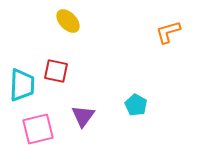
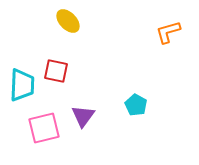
pink square: moved 6 px right, 1 px up
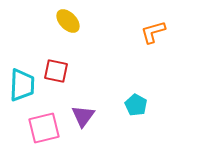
orange L-shape: moved 15 px left
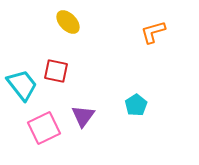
yellow ellipse: moved 1 px down
cyan trapezoid: rotated 40 degrees counterclockwise
cyan pentagon: rotated 10 degrees clockwise
pink square: rotated 12 degrees counterclockwise
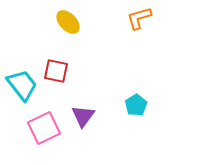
orange L-shape: moved 14 px left, 14 px up
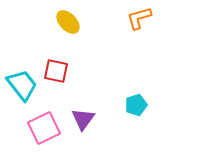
cyan pentagon: rotated 15 degrees clockwise
purple triangle: moved 3 px down
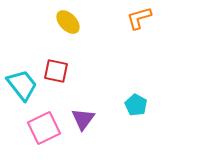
cyan pentagon: rotated 25 degrees counterclockwise
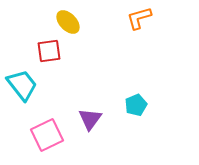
red square: moved 7 px left, 20 px up; rotated 20 degrees counterclockwise
cyan pentagon: rotated 20 degrees clockwise
purple triangle: moved 7 px right
pink square: moved 3 px right, 7 px down
